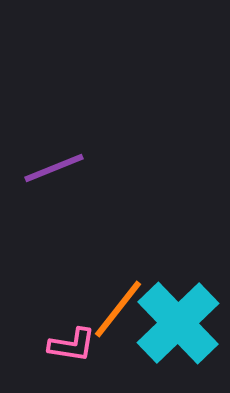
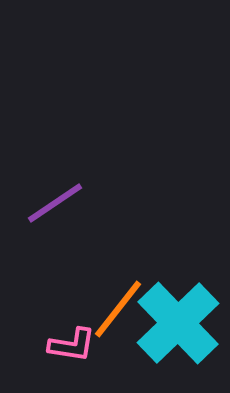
purple line: moved 1 px right, 35 px down; rotated 12 degrees counterclockwise
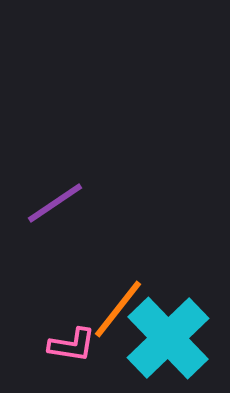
cyan cross: moved 10 px left, 15 px down
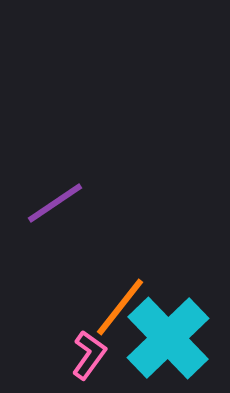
orange line: moved 2 px right, 2 px up
pink L-shape: moved 17 px right, 10 px down; rotated 63 degrees counterclockwise
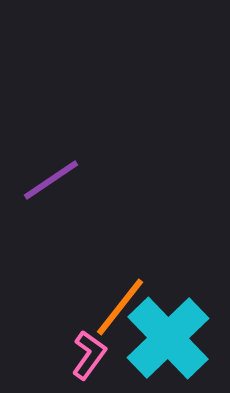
purple line: moved 4 px left, 23 px up
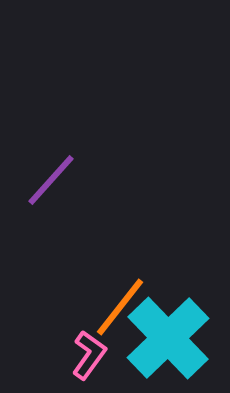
purple line: rotated 14 degrees counterclockwise
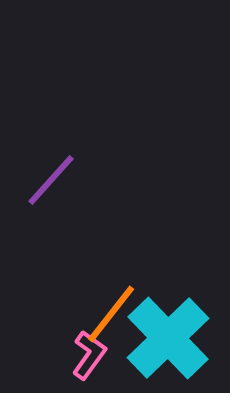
orange line: moved 9 px left, 7 px down
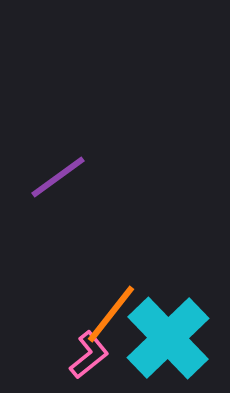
purple line: moved 7 px right, 3 px up; rotated 12 degrees clockwise
pink L-shape: rotated 15 degrees clockwise
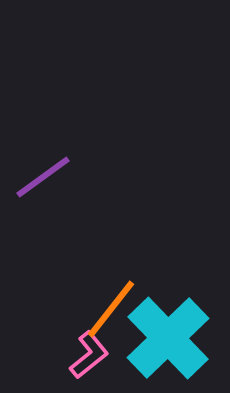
purple line: moved 15 px left
orange line: moved 5 px up
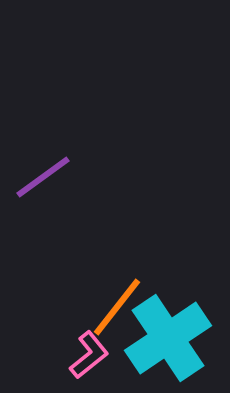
orange line: moved 6 px right, 2 px up
cyan cross: rotated 10 degrees clockwise
